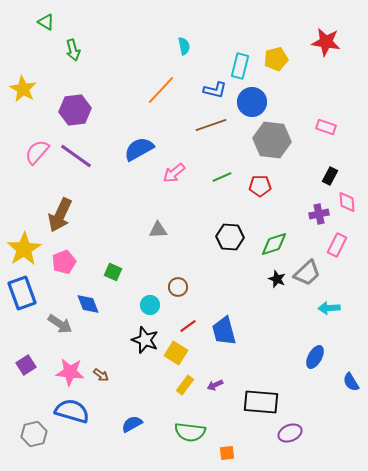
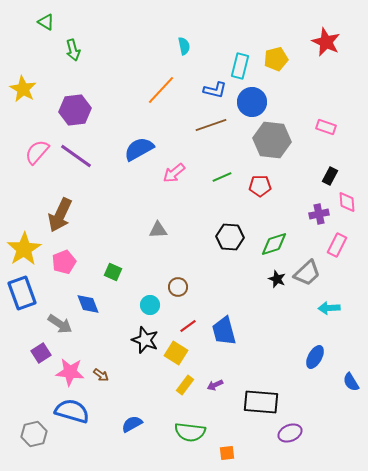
red star at (326, 42): rotated 16 degrees clockwise
purple square at (26, 365): moved 15 px right, 12 px up
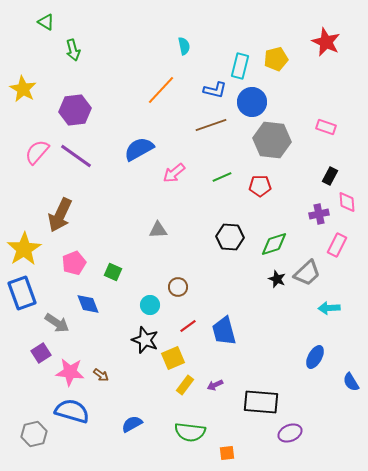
pink pentagon at (64, 262): moved 10 px right, 1 px down
gray arrow at (60, 324): moved 3 px left, 1 px up
yellow square at (176, 353): moved 3 px left, 5 px down; rotated 35 degrees clockwise
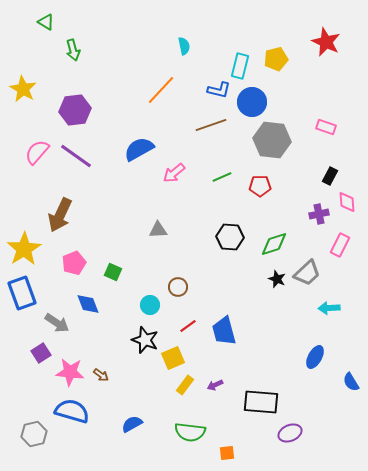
blue L-shape at (215, 90): moved 4 px right
pink rectangle at (337, 245): moved 3 px right
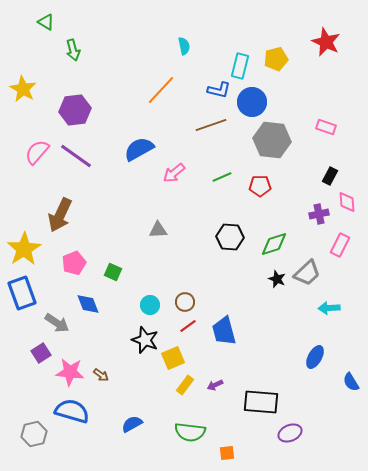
brown circle at (178, 287): moved 7 px right, 15 px down
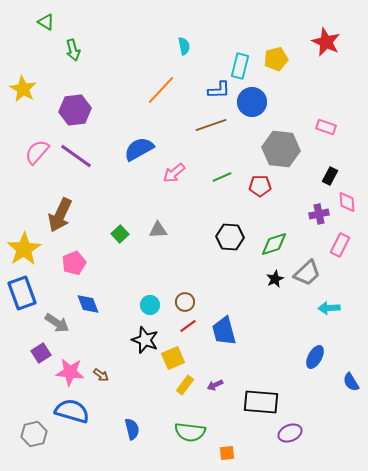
blue L-shape at (219, 90): rotated 15 degrees counterclockwise
gray hexagon at (272, 140): moved 9 px right, 9 px down
green square at (113, 272): moved 7 px right, 38 px up; rotated 24 degrees clockwise
black star at (277, 279): moved 2 px left; rotated 24 degrees clockwise
blue semicircle at (132, 424): moved 5 px down; rotated 105 degrees clockwise
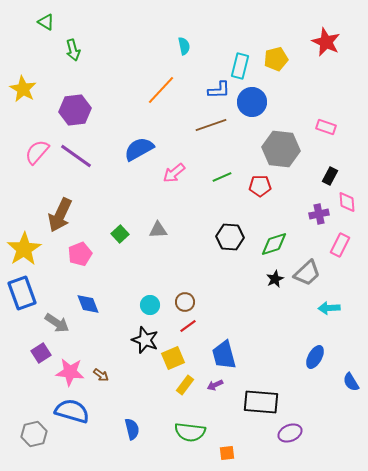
pink pentagon at (74, 263): moved 6 px right, 9 px up
blue trapezoid at (224, 331): moved 24 px down
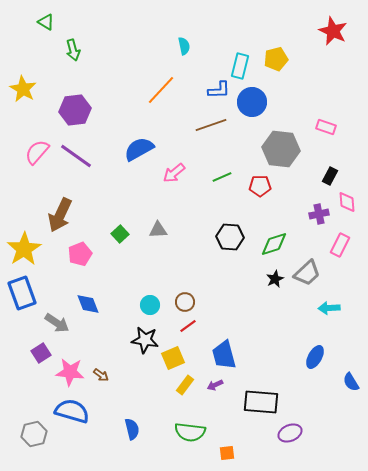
red star at (326, 42): moved 7 px right, 11 px up
black star at (145, 340): rotated 12 degrees counterclockwise
